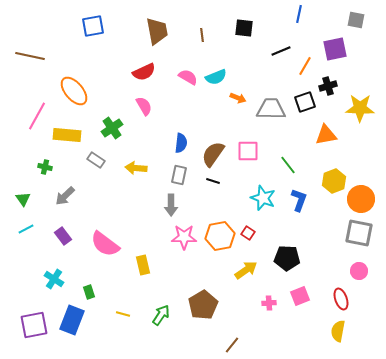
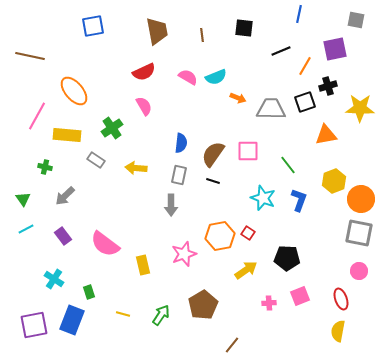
pink star at (184, 237): moved 17 px down; rotated 20 degrees counterclockwise
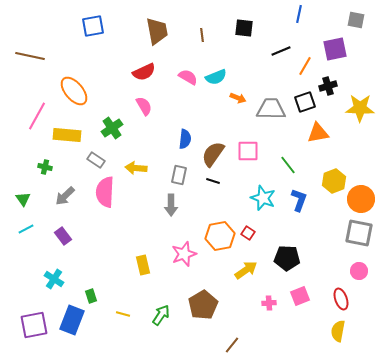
orange triangle at (326, 135): moved 8 px left, 2 px up
blue semicircle at (181, 143): moved 4 px right, 4 px up
pink semicircle at (105, 244): moved 52 px up; rotated 56 degrees clockwise
green rectangle at (89, 292): moved 2 px right, 4 px down
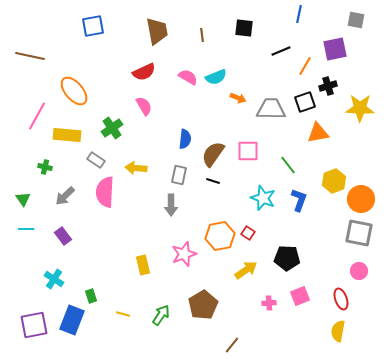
cyan line at (26, 229): rotated 28 degrees clockwise
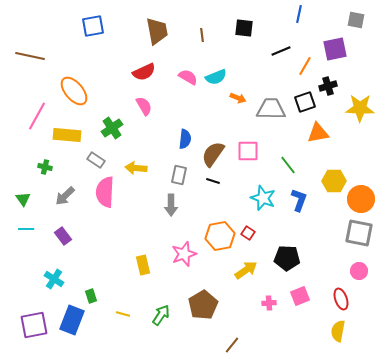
yellow hexagon at (334, 181): rotated 20 degrees clockwise
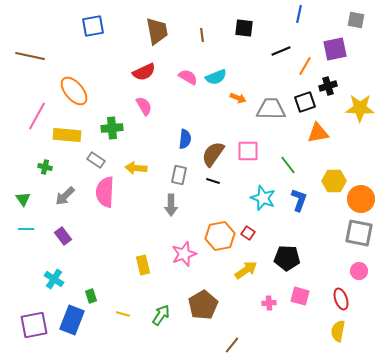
green cross at (112, 128): rotated 30 degrees clockwise
pink square at (300, 296): rotated 36 degrees clockwise
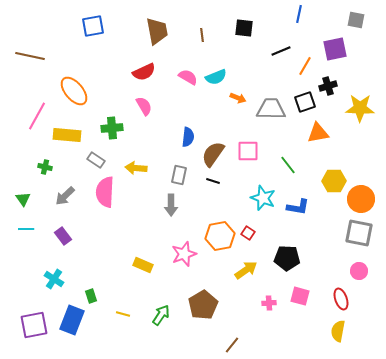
blue semicircle at (185, 139): moved 3 px right, 2 px up
blue L-shape at (299, 200): moved 1 px left, 7 px down; rotated 80 degrees clockwise
yellow rectangle at (143, 265): rotated 54 degrees counterclockwise
